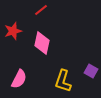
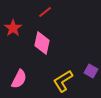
red line: moved 4 px right, 2 px down
red star: moved 3 px up; rotated 18 degrees counterclockwise
yellow L-shape: rotated 40 degrees clockwise
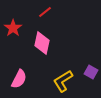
purple square: moved 1 px down
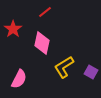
red star: moved 1 px down
yellow L-shape: moved 1 px right, 14 px up
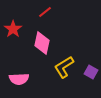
pink semicircle: rotated 60 degrees clockwise
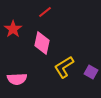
pink semicircle: moved 2 px left
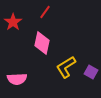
red line: rotated 16 degrees counterclockwise
red star: moved 7 px up
yellow L-shape: moved 2 px right
